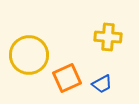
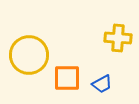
yellow cross: moved 10 px right, 1 px down
orange square: rotated 24 degrees clockwise
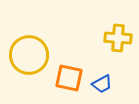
orange square: moved 2 px right; rotated 12 degrees clockwise
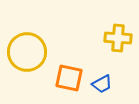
yellow circle: moved 2 px left, 3 px up
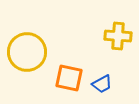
yellow cross: moved 2 px up
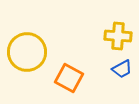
orange square: rotated 16 degrees clockwise
blue trapezoid: moved 20 px right, 15 px up
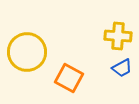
blue trapezoid: moved 1 px up
